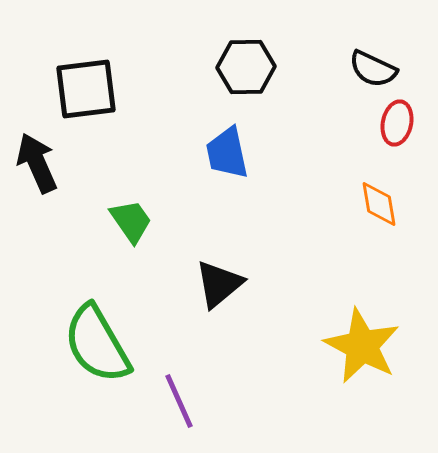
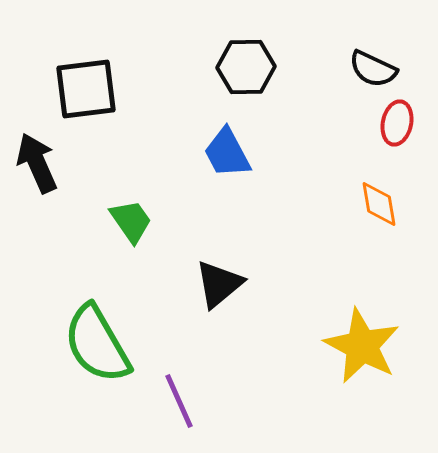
blue trapezoid: rotated 16 degrees counterclockwise
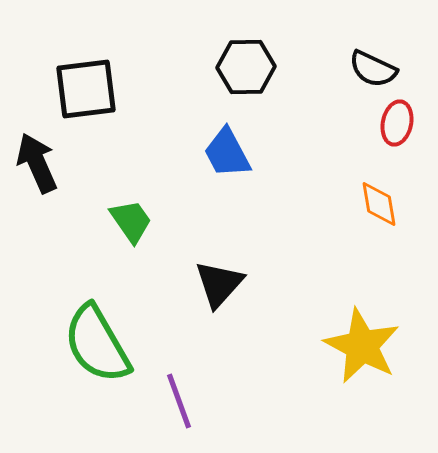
black triangle: rotated 8 degrees counterclockwise
purple line: rotated 4 degrees clockwise
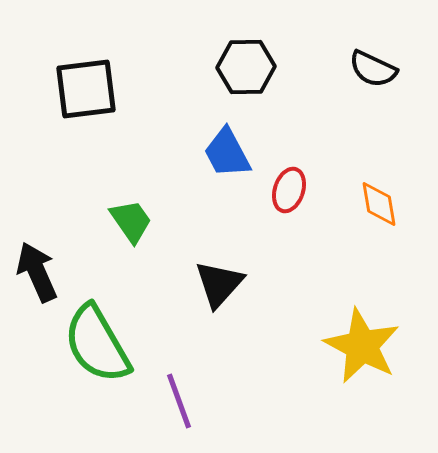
red ellipse: moved 108 px left, 67 px down; rotated 6 degrees clockwise
black arrow: moved 109 px down
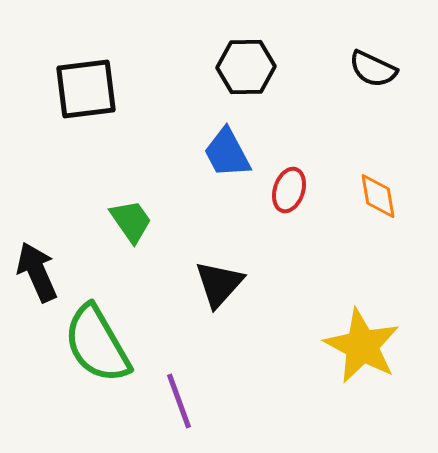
orange diamond: moved 1 px left, 8 px up
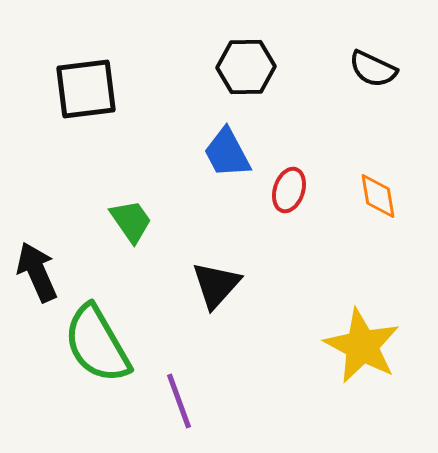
black triangle: moved 3 px left, 1 px down
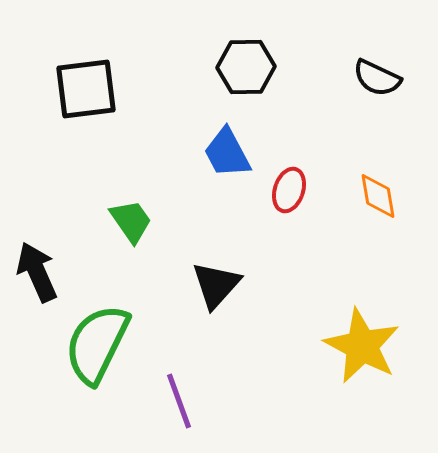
black semicircle: moved 4 px right, 9 px down
green semicircle: rotated 56 degrees clockwise
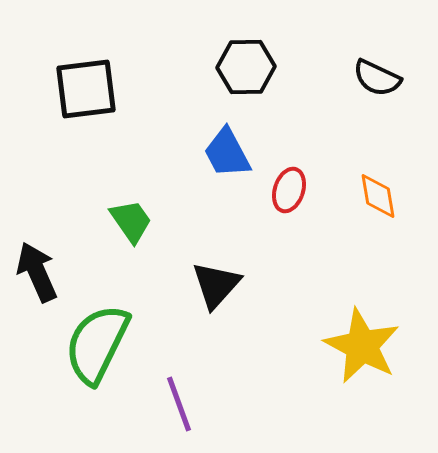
purple line: moved 3 px down
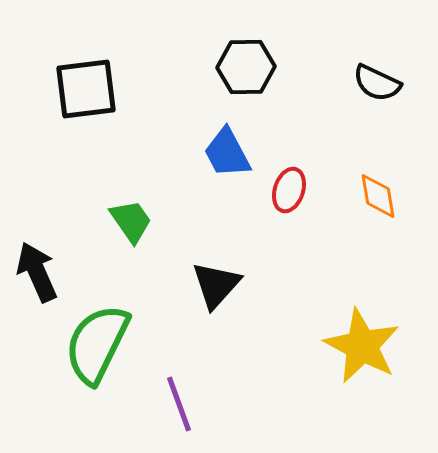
black semicircle: moved 5 px down
